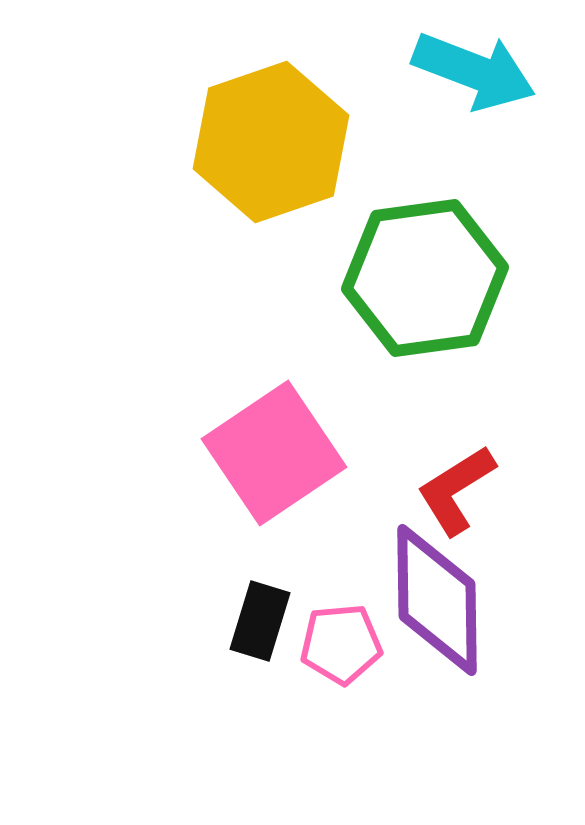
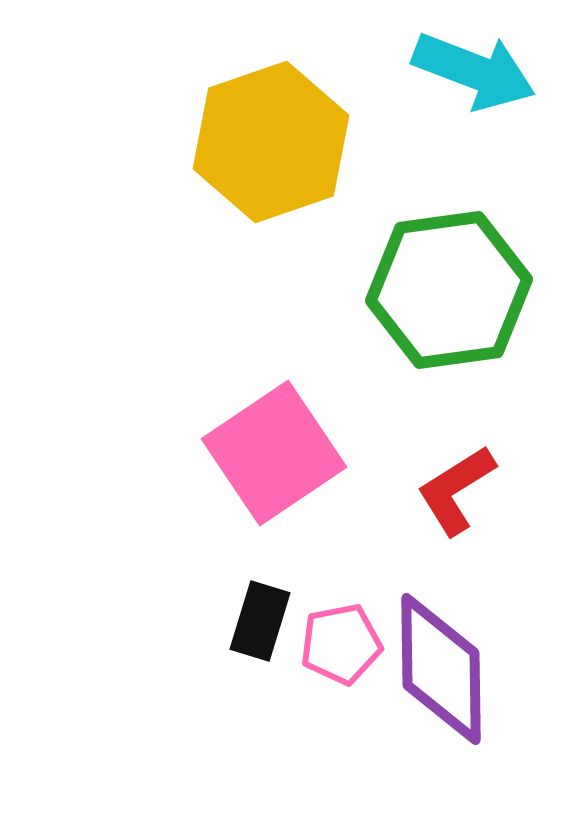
green hexagon: moved 24 px right, 12 px down
purple diamond: moved 4 px right, 69 px down
pink pentagon: rotated 6 degrees counterclockwise
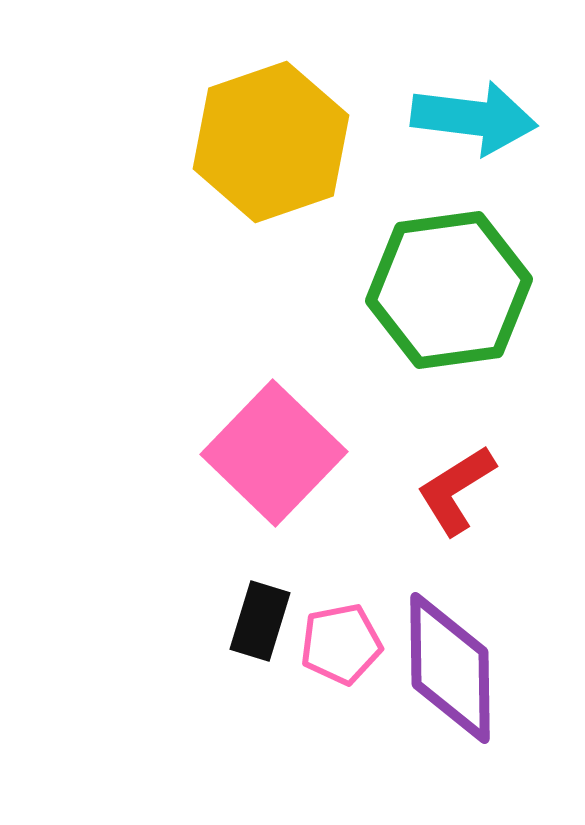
cyan arrow: moved 47 px down; rotated 14 degrees counterclockwise
pink square: rotated 12 degrees counterclockwise
purple diamond: moved 9 px right, 1 px up
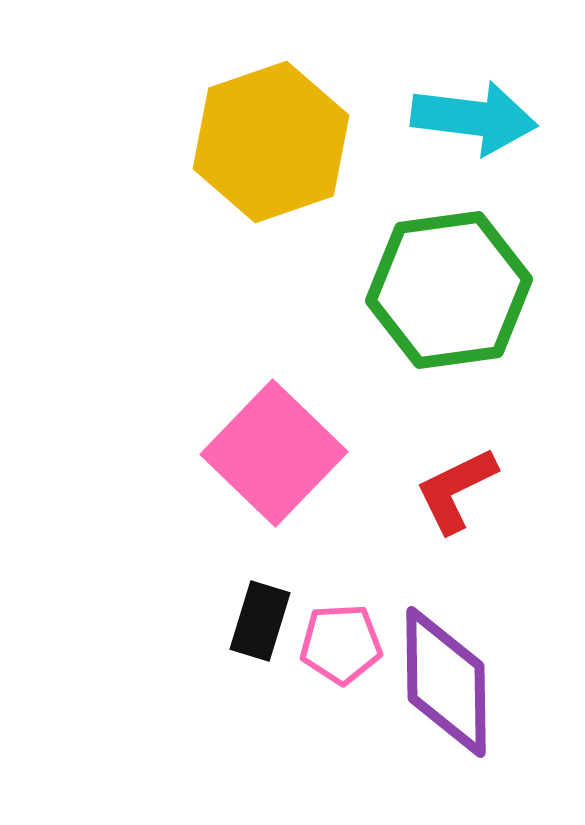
red L-shape: rotated 6 degrees clockwise
pink pentagon: rotated 8 degrees clockwise
purple diamond: moved 4 px left, 14 px down
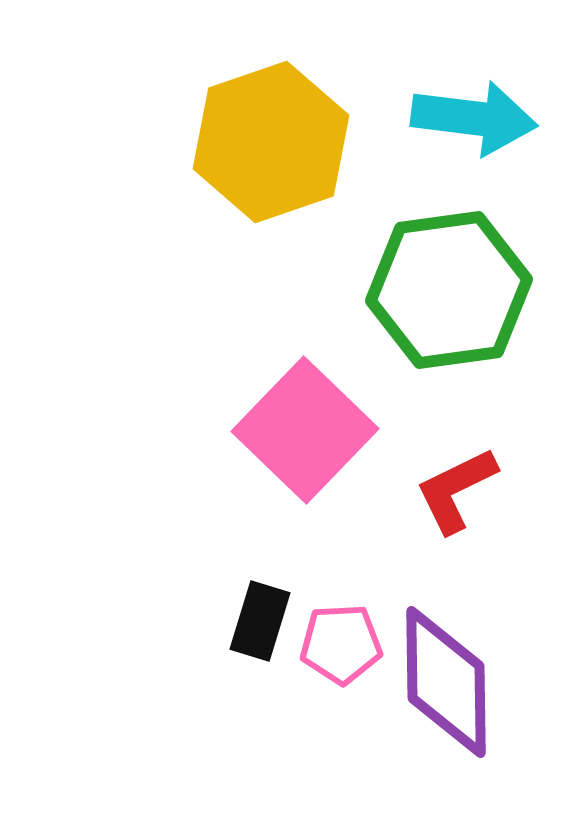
pink square: moved 31 px right, 23 px up
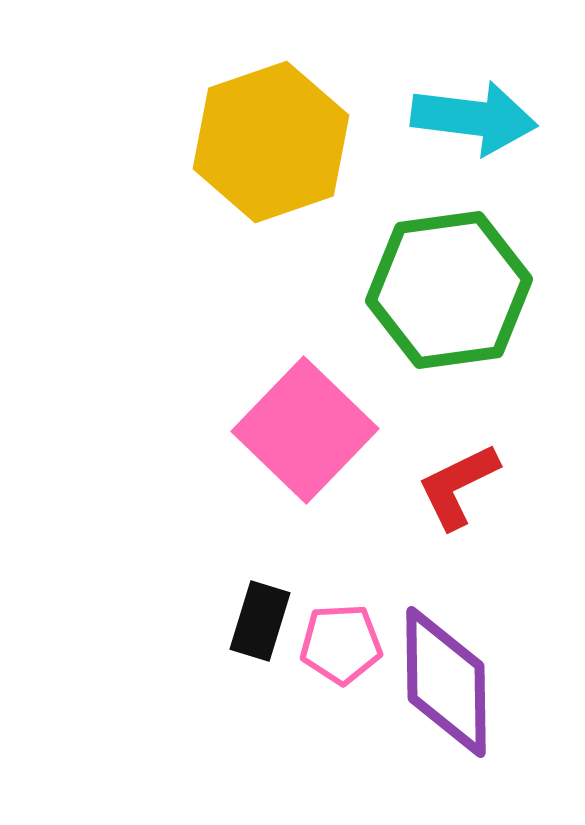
red L-shape: moved 2 px right, 4 px up
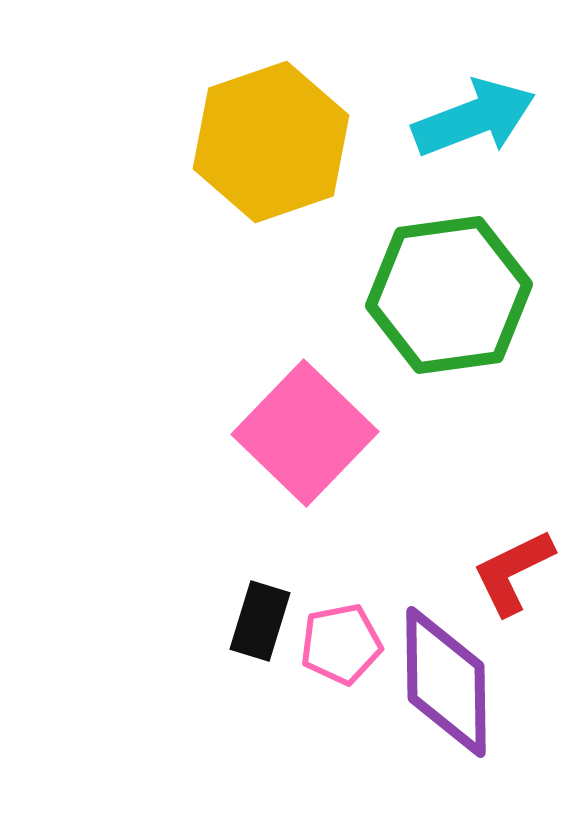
cyan arrow: rotated 28 degrees counterclockwise
green hexagon: moved 5 px down
pink square: moved 3 px down
red L-shape: moved 55 px right, 86 px down
pink pentagon: rotated 8 degrees counterclockwise
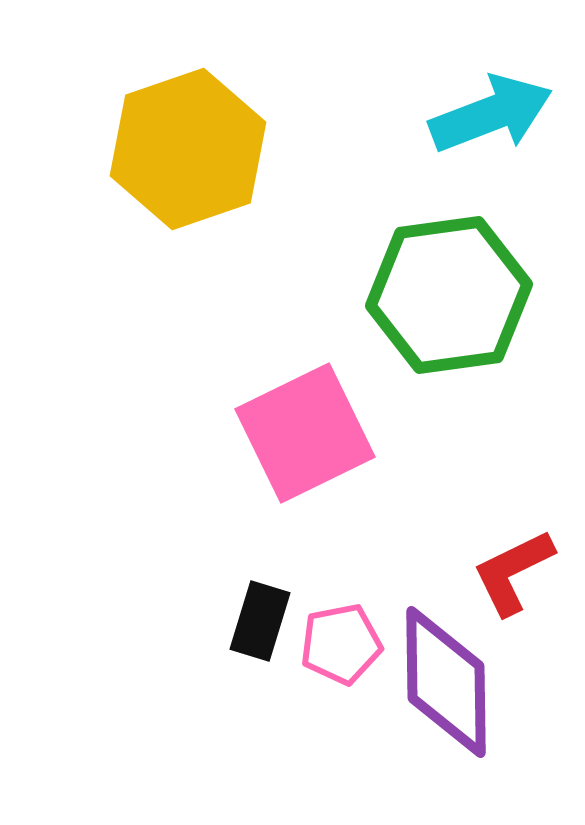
cyan arrow: moved 17 px right, 4 px up
yellow hexagon: moved 83 px left, 7 px down
pink square: rotated 20 degrees clockwise
